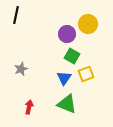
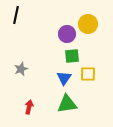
green square: rotated 35 degrees counterclockwise
yellow square: moved 2 px right; rotated 21 degrees clockwise
green triangle: rotated 30 degrees counterclockwise
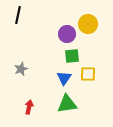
black line: moved 2 px right
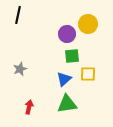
gray star: moved 1 px left
blue triangle: moved 1 px down; rotated 14 degrees clockwise
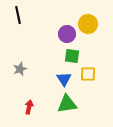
black line: rotated 24 degrees counterclockwise
green square: rotated 14 degrees clockwise
blue triangle: rotated 21 degrees counterclockwise
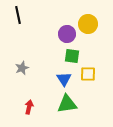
gray star: moved 2 px right, 1 px up
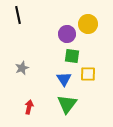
green triangle: rotated 45 degrees counterclockwise
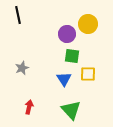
green triangle: moved 4 px right, 6 px down; rotated 20 degrees counterclockwise
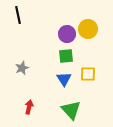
yellow circle: moved 5 px down
green square: moved 6 px left; rotated 14 degrees counterclockwise
